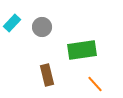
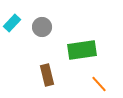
orange line: moved 4 px right
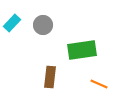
gray circle: moved 1 px right, 2 px up
brown rectangle: moved 3 px right, 2 px down; rotated 20 degrees clockwise
orange line: rotated 24 degrees counterclockwise
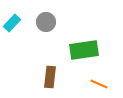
gray circle: moved 3 px right, 3 px up
green rectangle: moved 2 px right
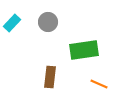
gray circle: moved 2 px right
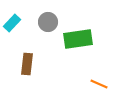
green rectangle: moved 6 px left, 11 px up
brown rectangle: moved 23 px left, 13 px up
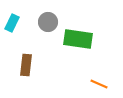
cyan rectangle: rotated 18 degrees counterclockwise
green rectangle: rotated 16 degrees clockwise
brown rectangle: moved 1 px left, 1 px down
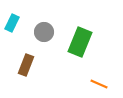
gray circle: moved 4 px left, 10 px down
green rectangle: moved 2 px right, 3 px down; rotated 76 degrees counterclockwise
brown rectangle: rotated 15 degrees clockwise
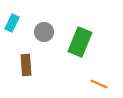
brown rectangle: rotated 25 degrees counterclockwise
